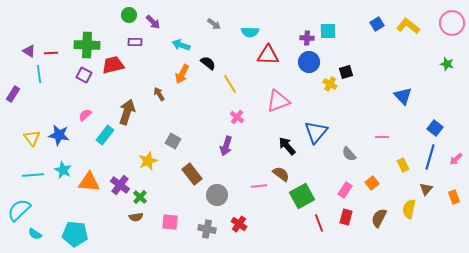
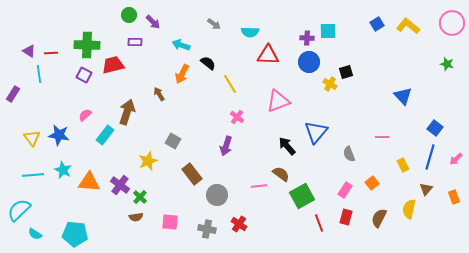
gray semicircle at (349, 154): rotated 21 degrees clockwise
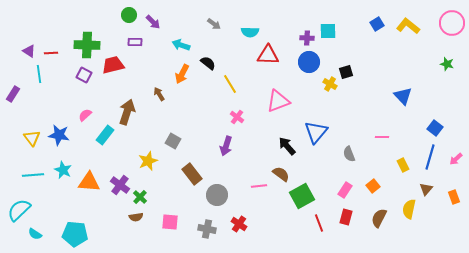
orange square at (372, 183): moved 1 px right, 3 px down
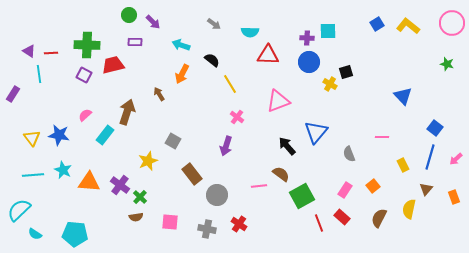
black semicircle at (208, 63): moved 4 px right, 3 px up
red rectangle at (346, 217): moved 4 px left; rotated 63 degrees counterclockwise
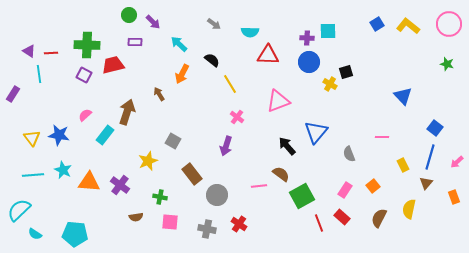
pink circle at (452, 23): moved 3 px left, 1 px down
cyan arrow at (181, 45): moved 2 px left, 1 px up; rotated 24 degrees clockwise
pink arrow at (456, 159): moved 1 px right, 3 px down
brown triangle at (426, 189): moved 6 px up
green cross at (140, 197): moved 20 px right; rotated 32 degrees counterclockwise
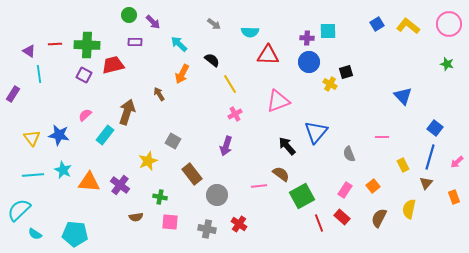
red line at (51, 53): moved 4 px right, 9 px up
pink cross at (237, 117): moved 2 px left, 3 px up; rotated 24 degrees clockwise
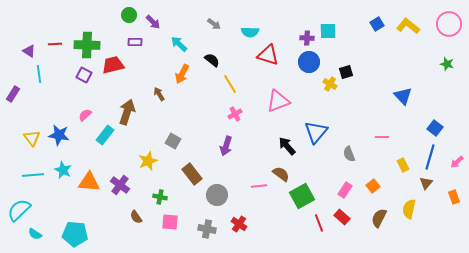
red triangle at (268, 55): rotated 15 degrees clockwise
brown semicircle at (136, 217): rotated 64 degrees clockwise
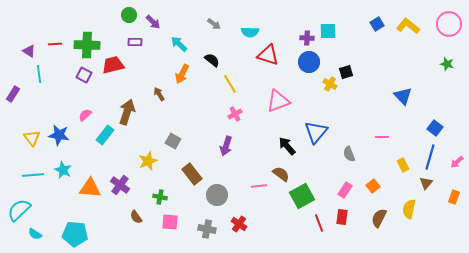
orange triangle at (89, 182): moved 1 px right, 6 px down
orange rectangle at (454, 197): rotated 40 degrees clockwise
red rectangle at (342, 217): rotated 56 degrees clockwise
